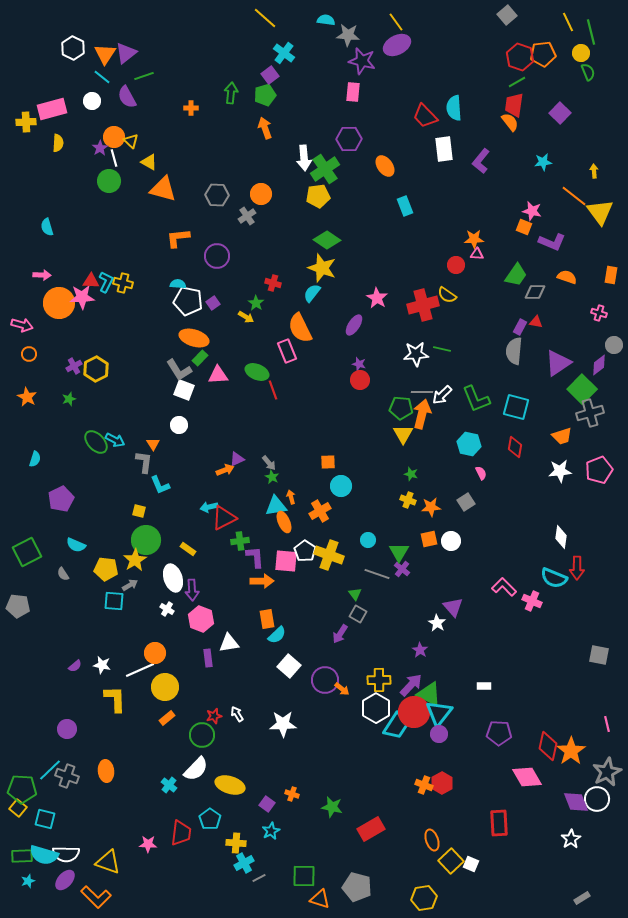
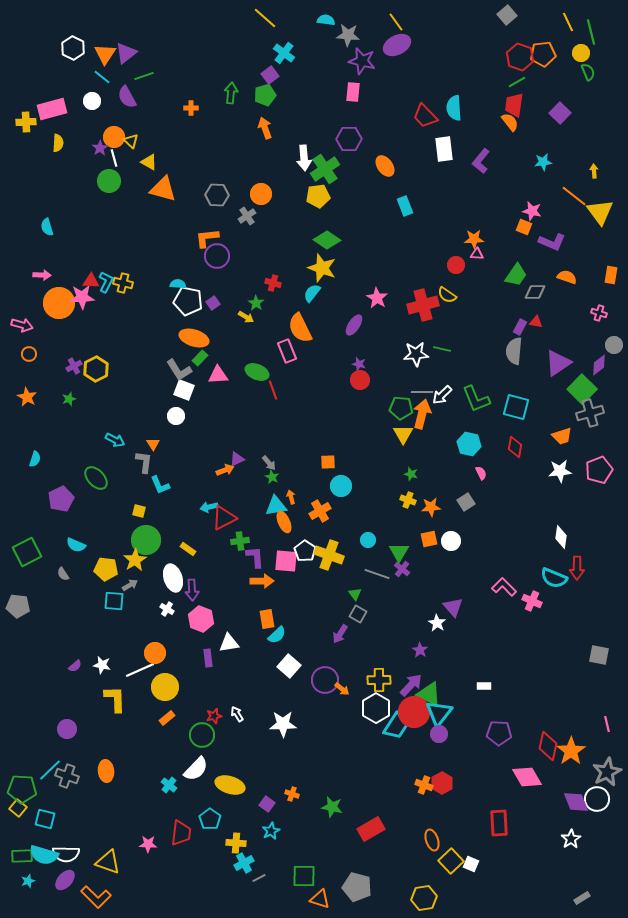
orange L-shape at (178, 238): moved 29 px right
white circle at (179, 425): moved 3 px left, 9 px up
green ellipse at (96, 442): moved 36 px down
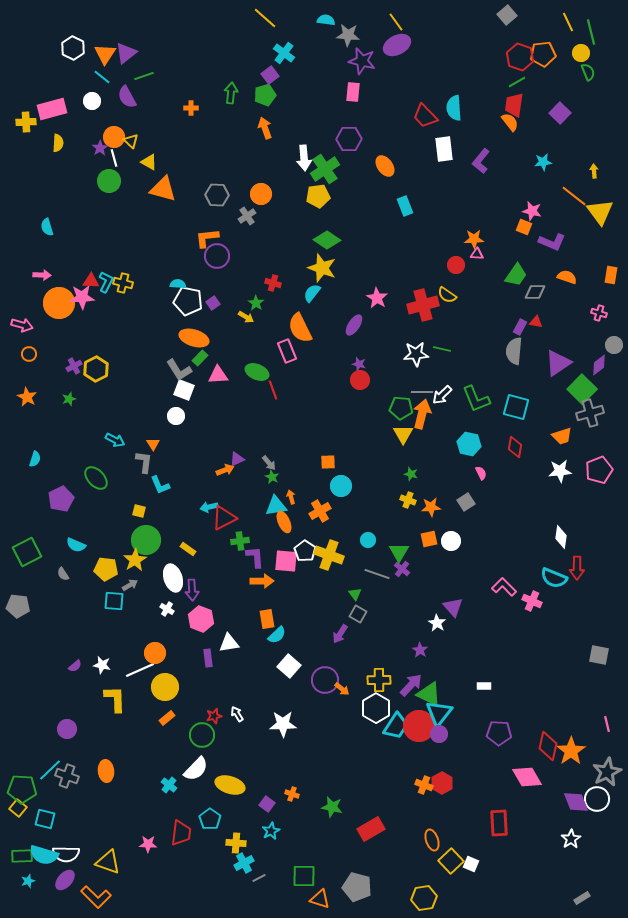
red circle at (414, 712): moved 5 px right, 14 px down
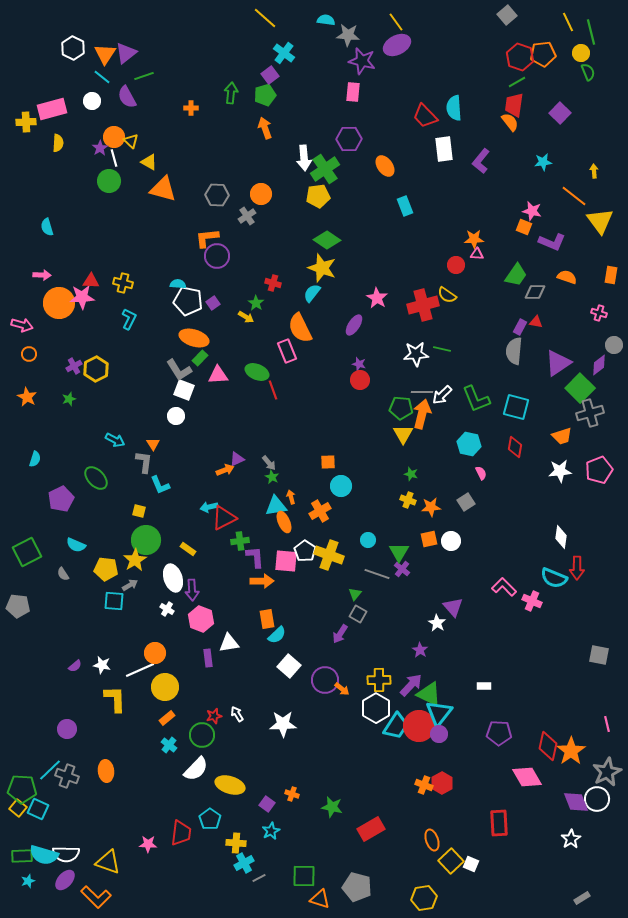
yellow triangle at (600, 212): moved 9 px down
cyan L-shape at (106, 282): moved 23 px right, 37 px down
green square at (582, 389): moved 2 px left, 1 px up
green triangle at (355, 594): rotated 16 degrees clockwise
cyan cross at (169, 785): moved 40 px up
cyan square at (45, 819): moved 7 px left, 10 px up; rotated 10 degrees clockwise
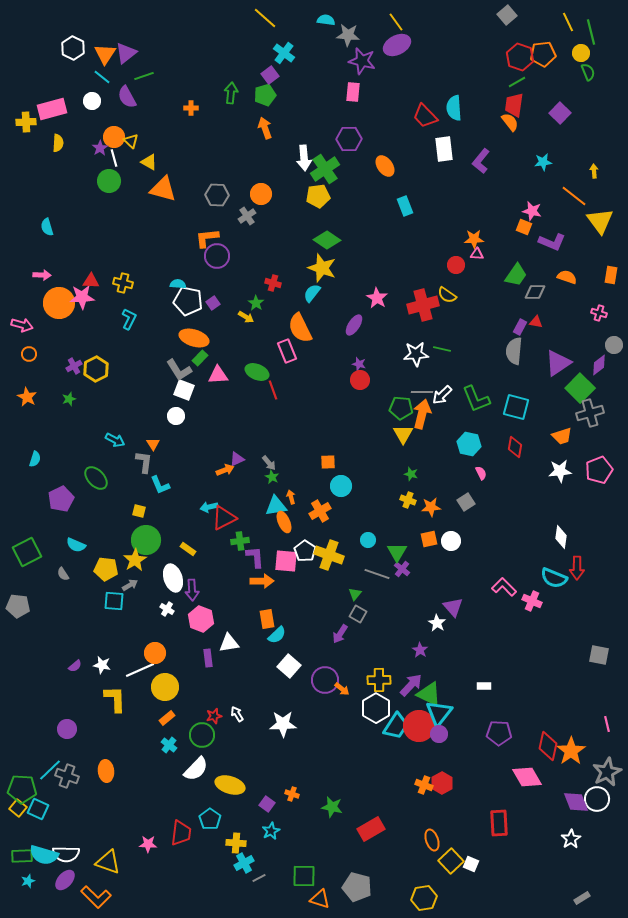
green triangle at (399, 552): moved 2 px left
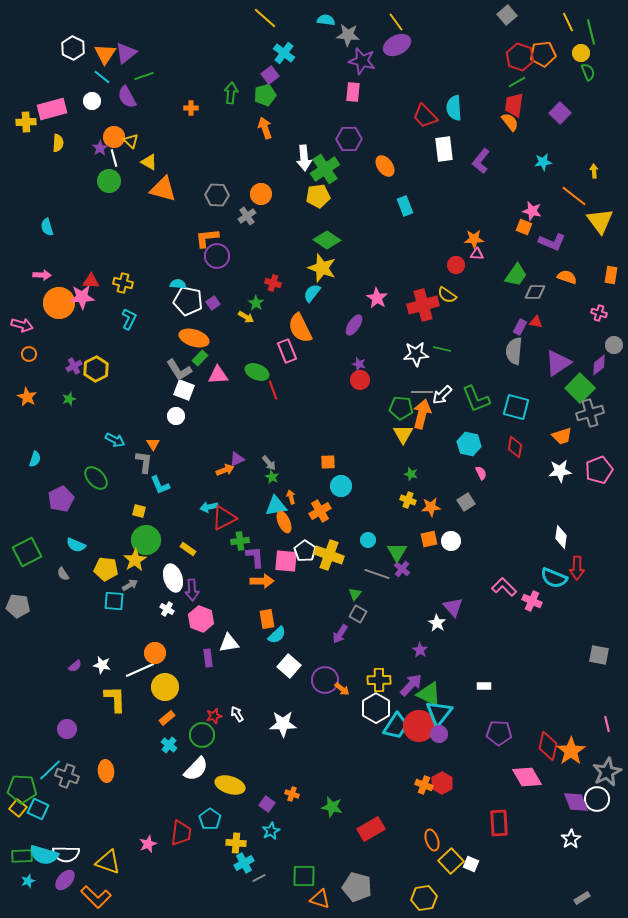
pink star at (148, 844): rotated 24 degrees counterclockwise
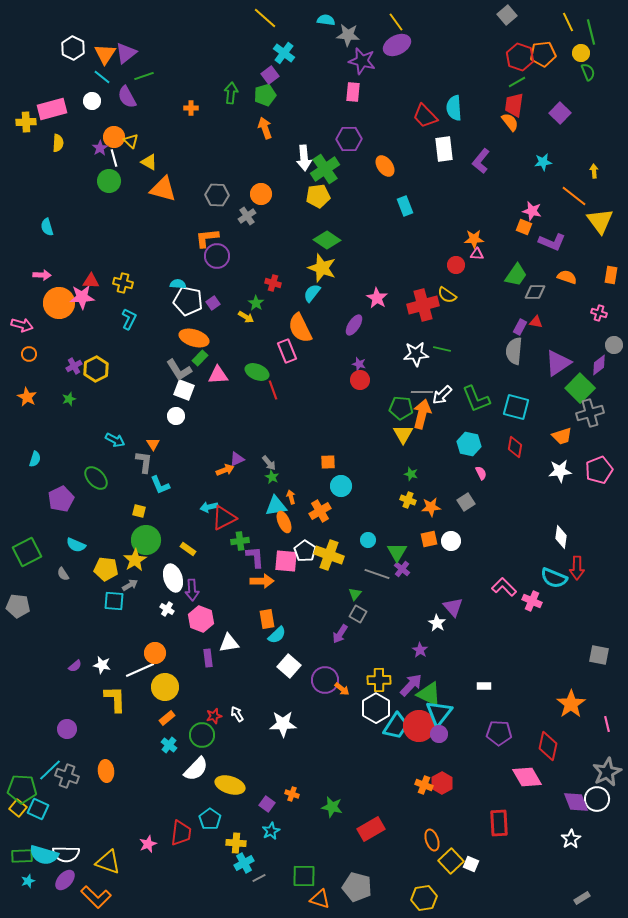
orange star at (571, 751): moved 47 px up
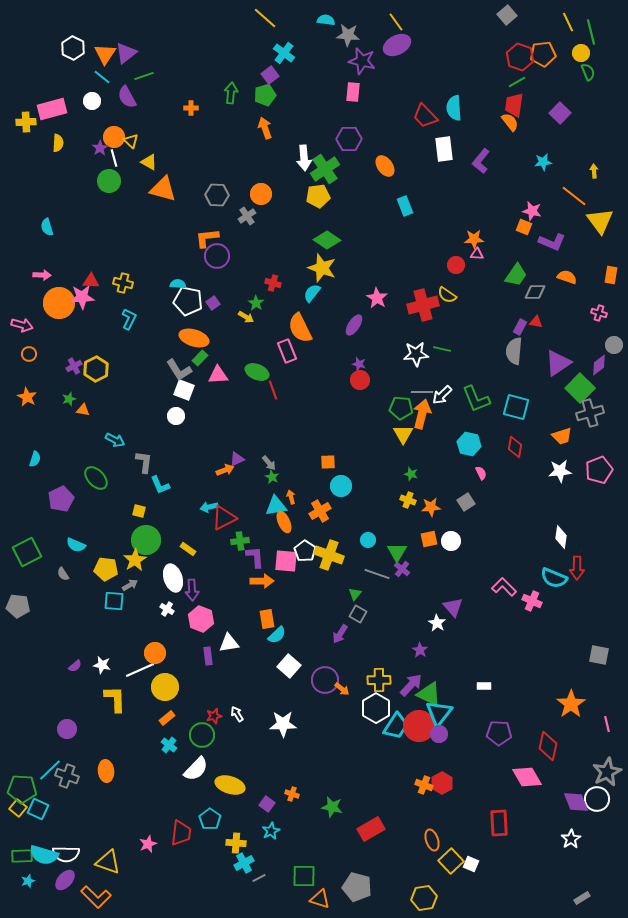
orange triangle at (153, 444): moved 70 px left, 34 px up; rotated 48 degrees counterclockwise
purple rectangle at (208, 658): moved 2 px up
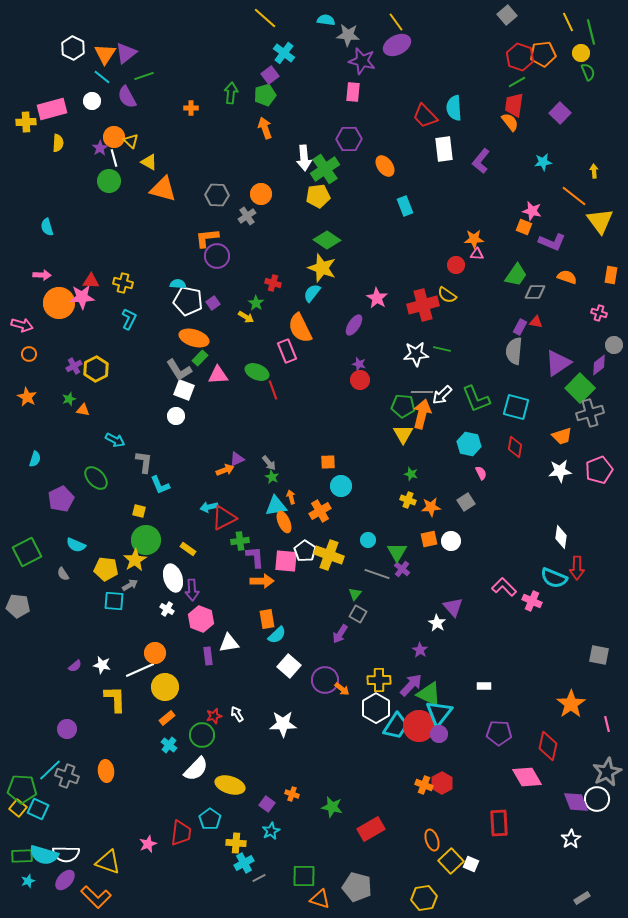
green pentagon at (401, 408): moved 2 px right, 2 px up
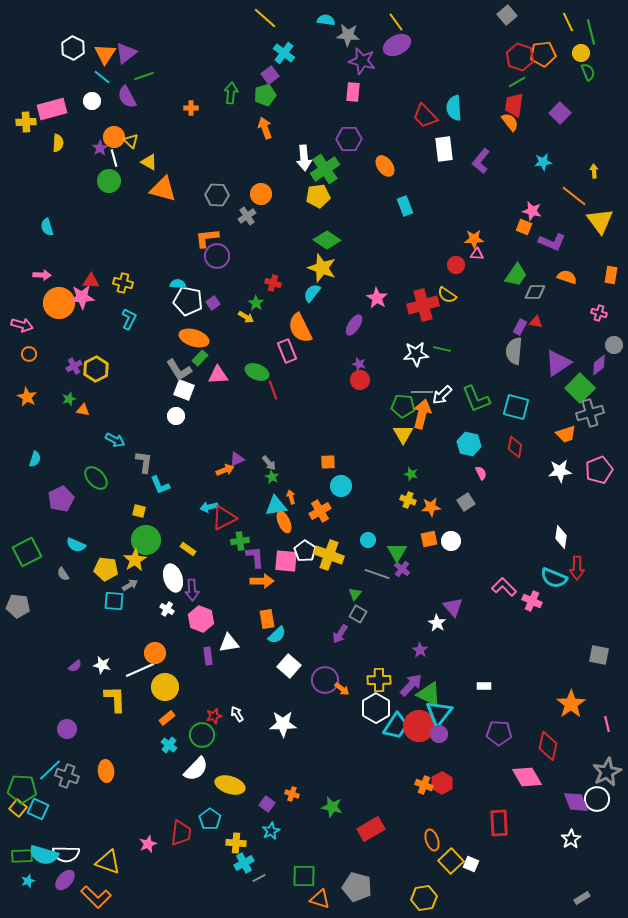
orange trapezoid at (562, 436): moved 4 px right, 2 px up
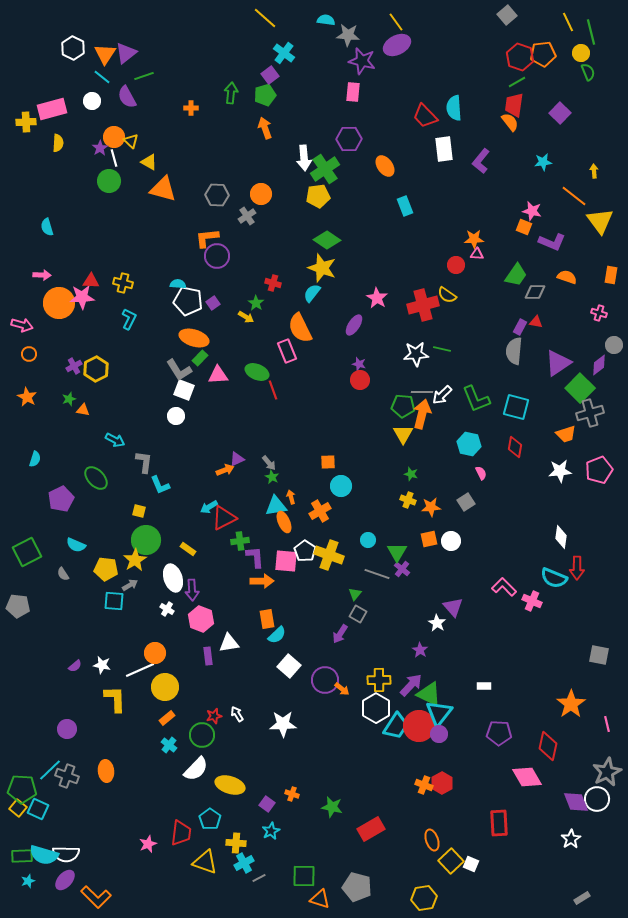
cyan arrow at (209, 507): rotated 18 degrees counterclockwise
yellow triangle at (108, 862): moved 97 px right
